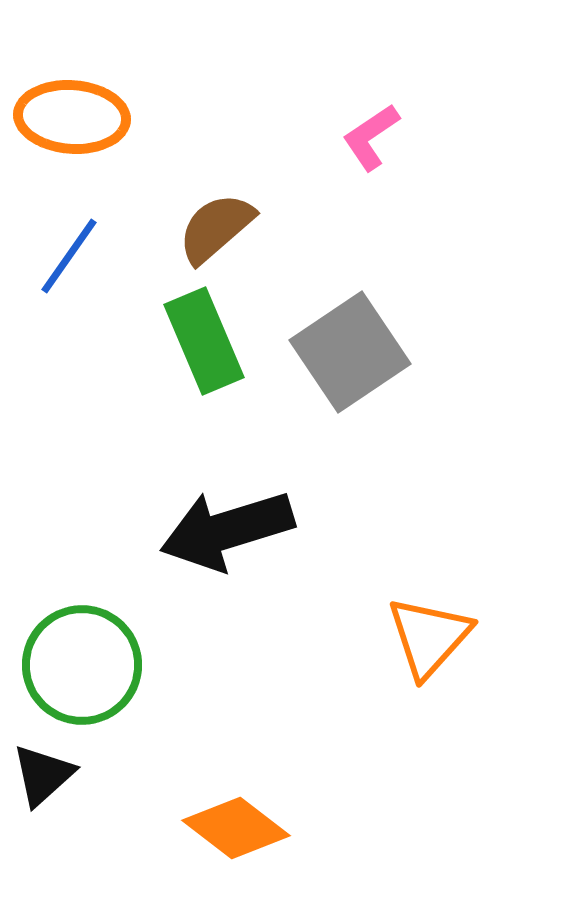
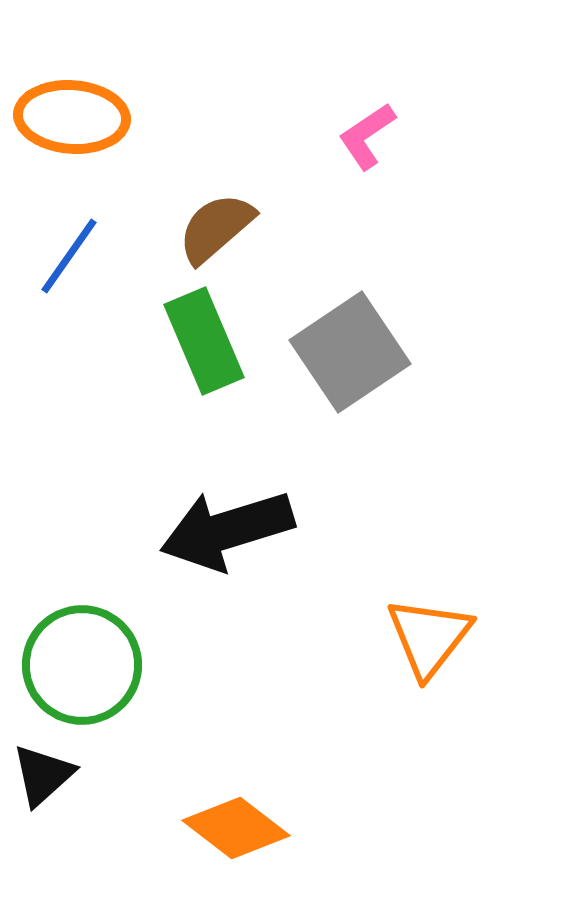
pink L-shape: moved 4 px left, 1 px up
orange triangle: rotated 4 degrees counterclockwise
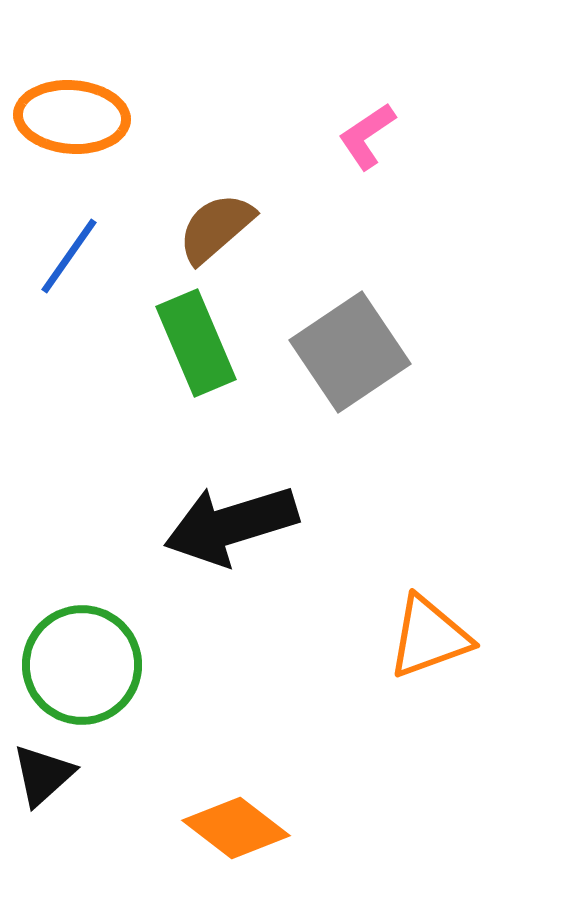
green rectangle: moved 8 px left, 2 px down
black arrow: moved 4 px right, 5 px up
orange triangle: rotated 32 degrees clockwise
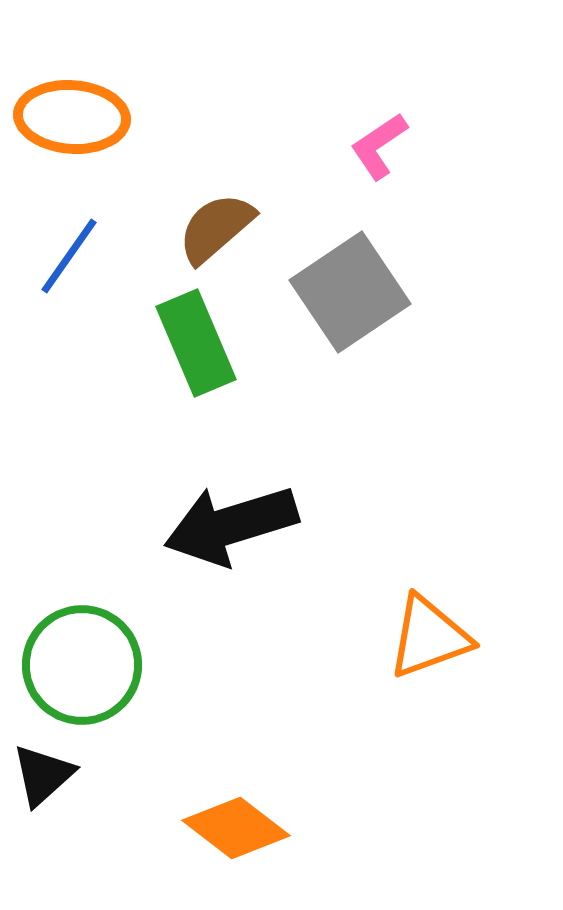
pink L-shape: moved 12 px right, 10 px down
gray square: moved 60 px up
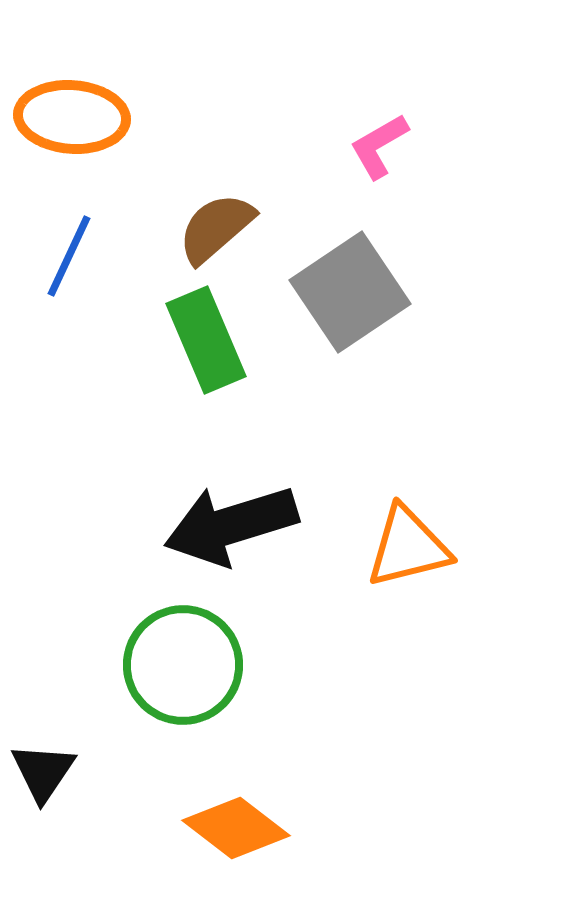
pink L-shape: rotated 4 degrees clockwise
blue line: rotated 10 degrees counterclockwise
green rectangle: moved 10 px right, 3 px up
orange triangle: moved 21 px left, 90 px up; rotated 6 degrees clockwise
green circle: moved 101 px right
black triangle: moved 3 px up; rotated 14 degrees counterclockwise
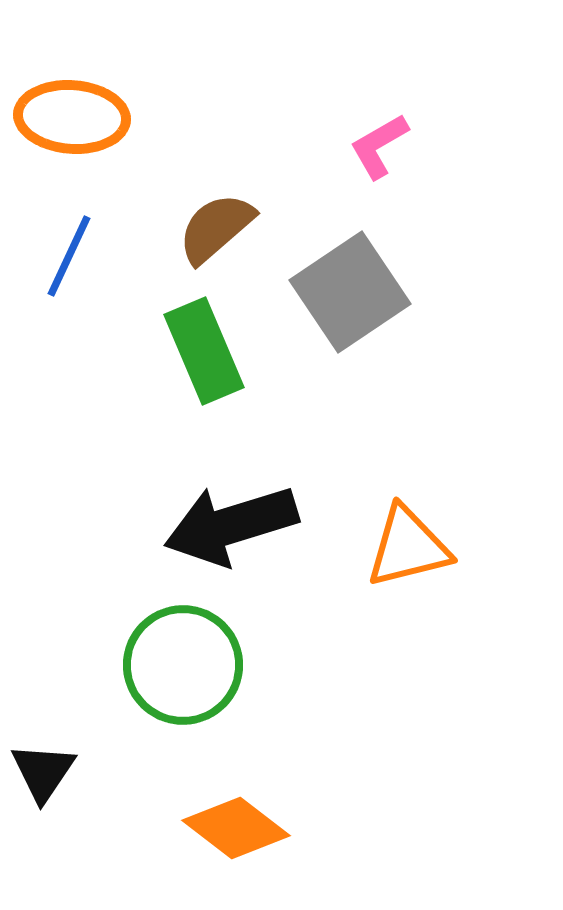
green rectangle: moved 2 px left, 11 px down
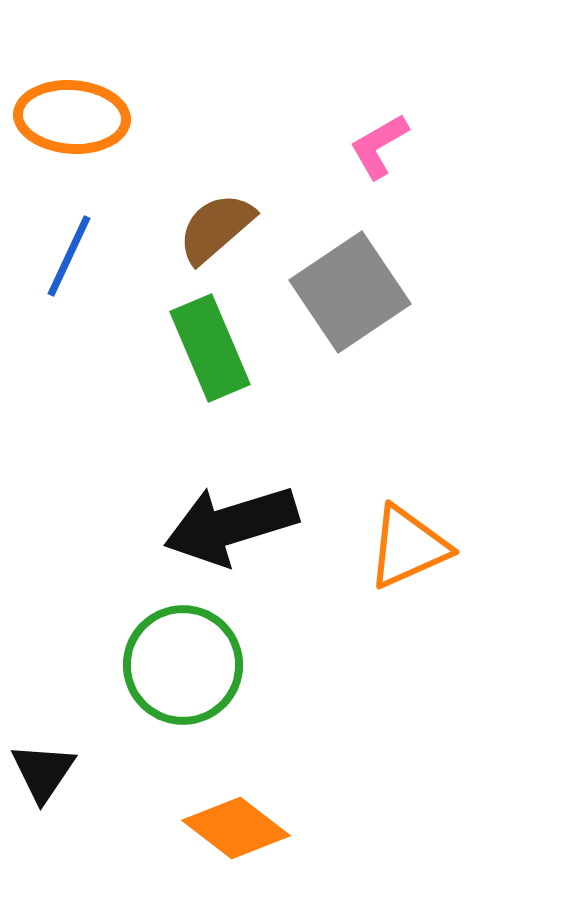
green rectangle: moved 6 px right, 3 px up
orange triangle: rotated 10 degrees counterclockwise
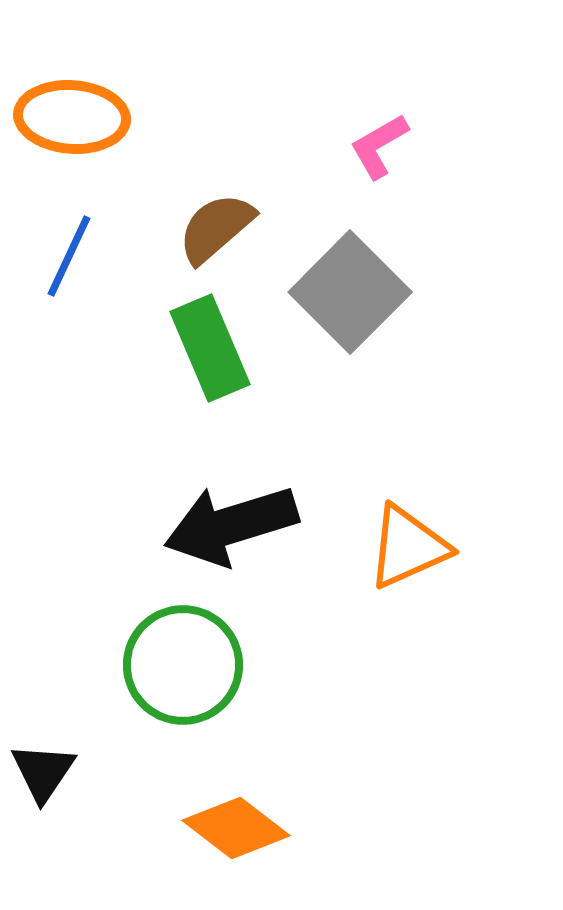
gray square: rotated 11 degrees counterclockwise
